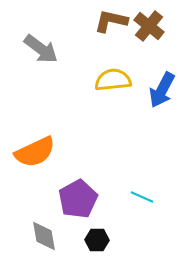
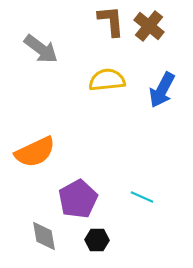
brown L-shape: rotated 72 degrees clockwise
yellow semicircle: moved 6 px left
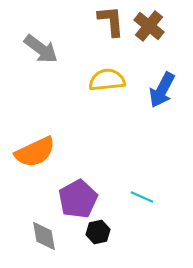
black hexagon: moved 1 px right, 8 px up; rotated 15 degrees counterclockwise
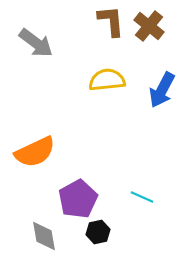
gray arrow: moved 5 px left, 6 px up
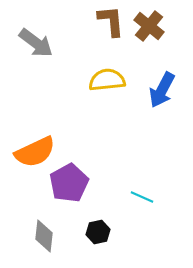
purple pentagon: moved 9 px left, 16 px up
gray diamond: rotated 16 degrees clockwise
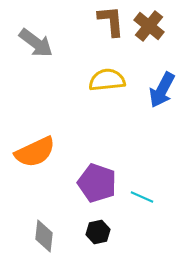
purple pentagon: moved 28 px right; rotated 24 degrees counterclockwise
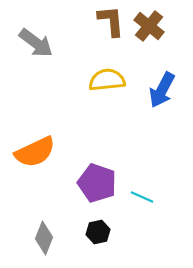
gray diamond: moved 2 px down; rotated 16 degrees clockwise
